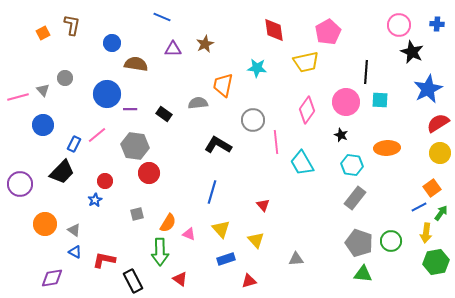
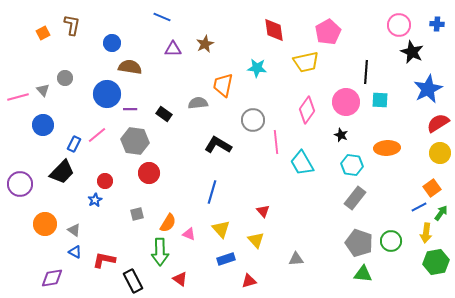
brown semicircle at (136, 64): moved 6 px left, 3 px down
gray hexagon at (135, 146): moved 5 px up
red triangle at (263, 205): moved 6 px down
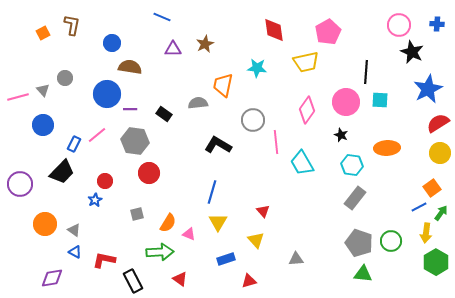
yellow triangle at (221, 229): moved 3 px left, 7 px up; rotated 12 degrees clockwise
green arrow at (160, 252): rotated 92 degrees counterclockwise
green hexagon at (436, 262): rotated 20 degrees counterclockwise
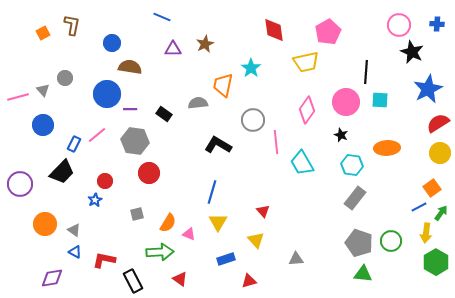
cyan star at (257, 68): moved 6 px left; rotated 30 degrees clockwise
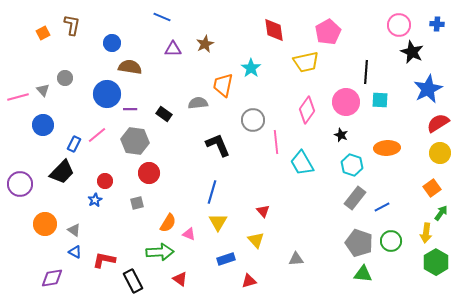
black L-shape at (218, 145): rotated 36 degrees clockwise
cyan hexagon at (352, 165): rotated 10 degrees clockwise
blue line at (419, 207): moved 37 px left
gray square at (137, 214): moved 11 px up
